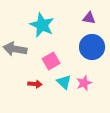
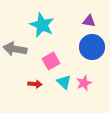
purple triangle: moved 3 px down
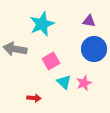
cyan star: moved 1 px up; rotated 25 degrees clockwise
blue circle: moved 2 px right, 2 px down
red arrow: moved 1 px left, 14 px down
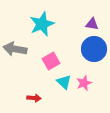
purple triangle: moved 3 px right, 3 px down
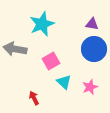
pink star: moved 6 px right, 4 px down
red arrow: rotated 120 degrees counterclockwise
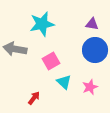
cyan star: rotated 10 degrees clockwise
blue circle: moved 1 px right, 1 px down
red arrow: rotated 64 degrees clockwise
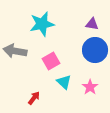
gray arrow: moved 2 px down
pink star: rotated 14 degrees counterclockwise
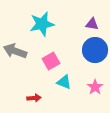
gray arrow: rotated 10 degrees clockwise
cyan triangle: rotated 21 degrees counterclockwise
pink star: moved 5 px right
red arrow: rotated 48 degrees clockwise
